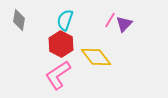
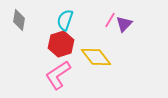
red hexagon: rotated 15 degrees clockwise
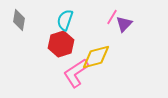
pink line: moved 2 px right, 3 px up
yellow diamond: rotated 68 degrees counterclockwise
pink L-shape: moved 18 px right, 2 px up
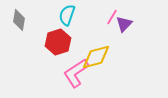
cyan semicircle: moved 2 px right, 5 px up
red hexagon: moved 3 px left, 2 px up
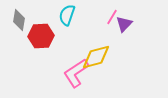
red hexagon: moved 17 px left, 6 px up; rotated 15 degrees clockwise
